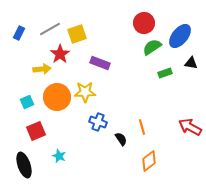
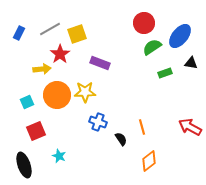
orange circle: moved 2 px up
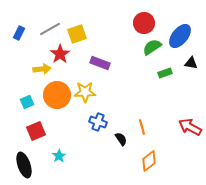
cyan star: rotated 16 degrees clockwise
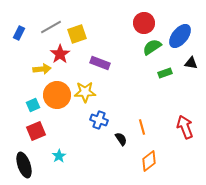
gray line: moved 1 px right, 2 px up
cyan square: moved 6 px right, 3 px down
blue cross: moved 1 px right, 2 px up
red arrow: moved 5 px left; rotated 40 degrees clockwise
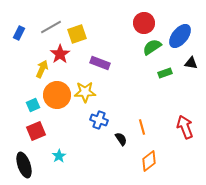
yellow arrow: rotated 60 degrees counterclockwise
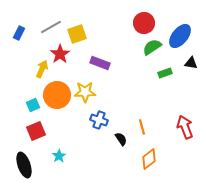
orange diamond: moved 2 px up
